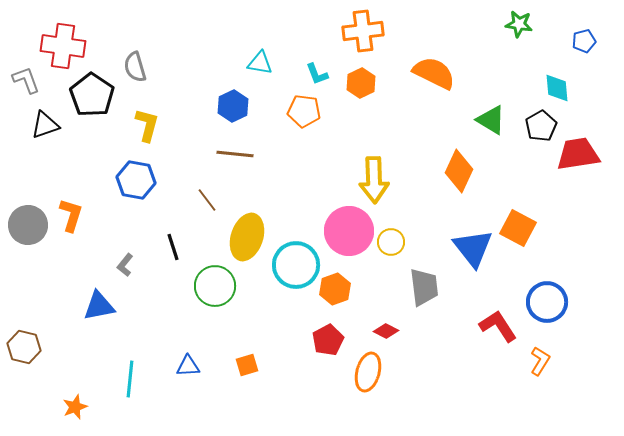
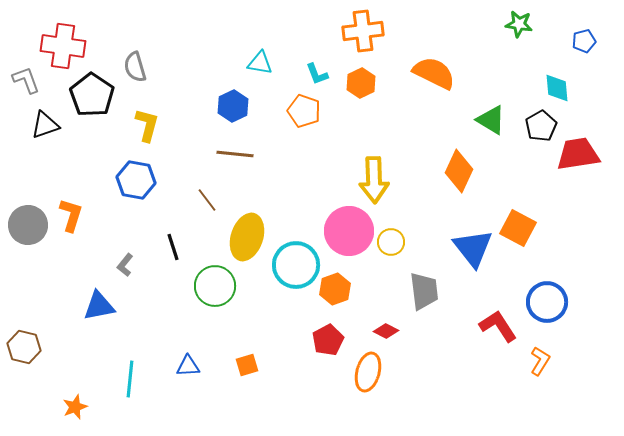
orange pentagon at (304, 111): rotated 12 degrees clockwise
gray trapezoid at (424, 287): moved 4 px down
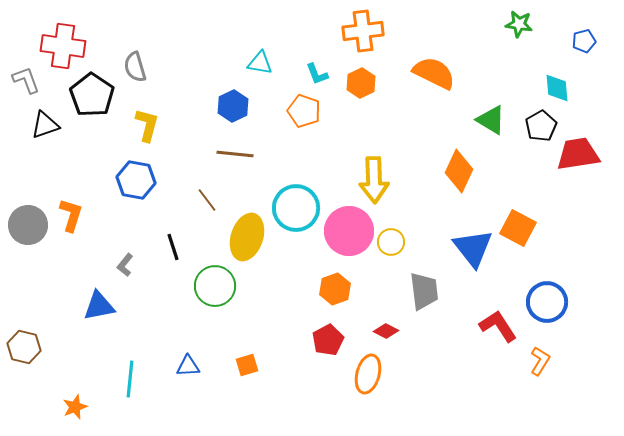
cyan circle at (296, 265): moved 57 px up
orange ellipse at (368, 372): moved 2 px down
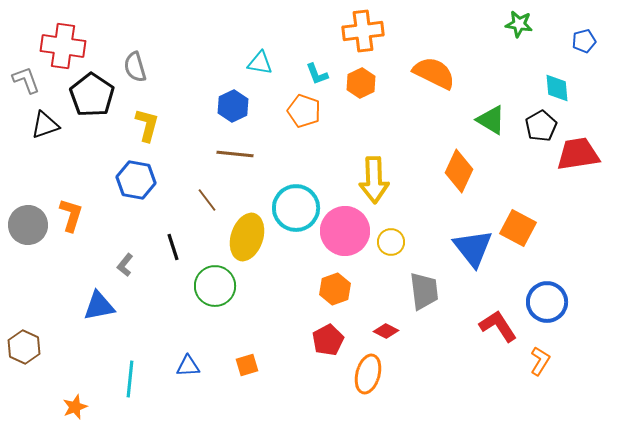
pink circle at (349, 231): moved 4 px left
brown hexagon at (24, 347): rotated 12 degrees clockwise
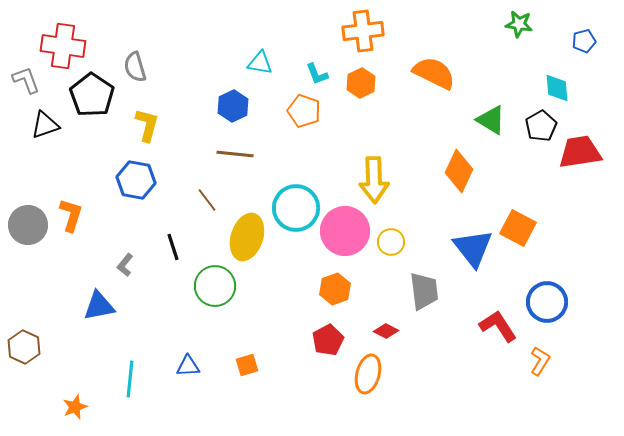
red trapezoid at (578, 154): moved 2 px right, 2 px up
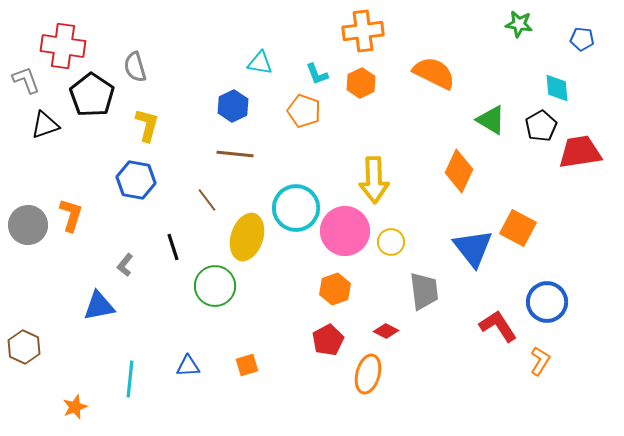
blue pentagon at (584, 41): moved 2 px left, 2 px up; rotated 20 degrees clockwise
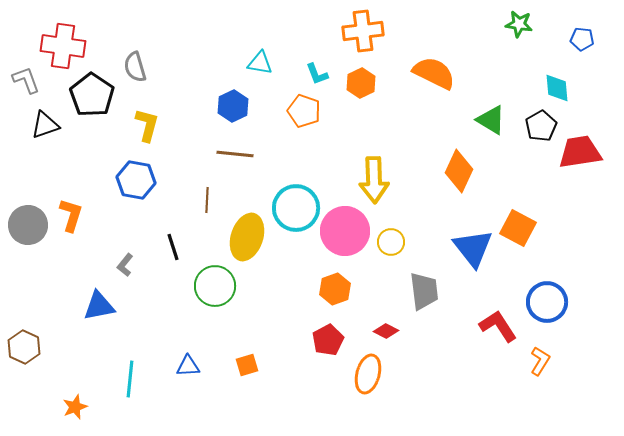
brown line at (207, 200): rotated 40 degrees clockwise
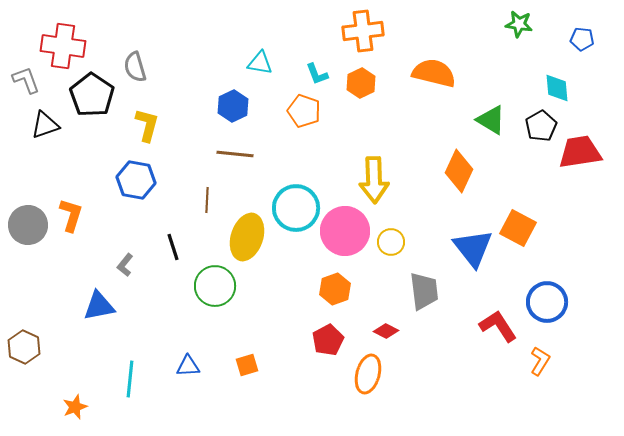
orange semicircle at (434, 73): rotated 12 degrees counterclockwise
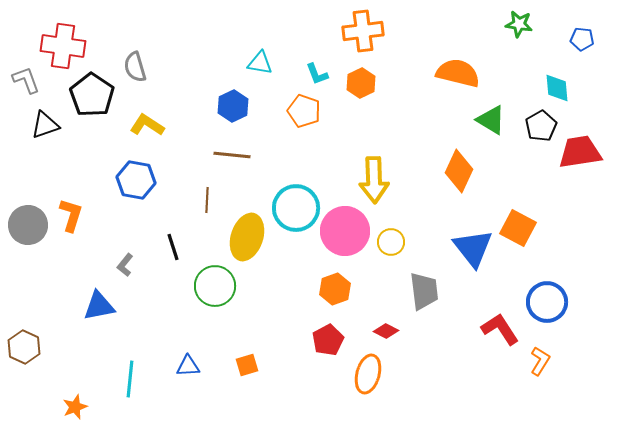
orange semicircle at (434, 73): moved 24 px right
yellow L-shape at (147, 125): rotated 72 degrees counterclockwise
brown line at (235, 154): moved 3 px left, 1 px down
red L-shape at (498, 326): moved 2 px right, 3 px down
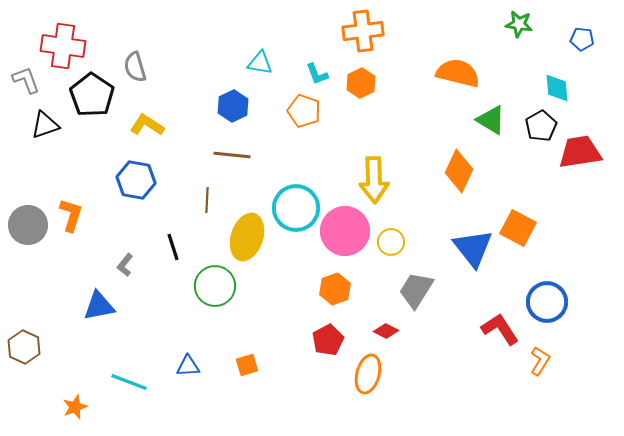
gray trapezoid at (424, 291): moved 8 px left, 1 px up; rotated 141 degrees counterclockwise
cyan line at (130, 379): moved 1 px left, 3 px down; rotated 75 degrees counterclockwise
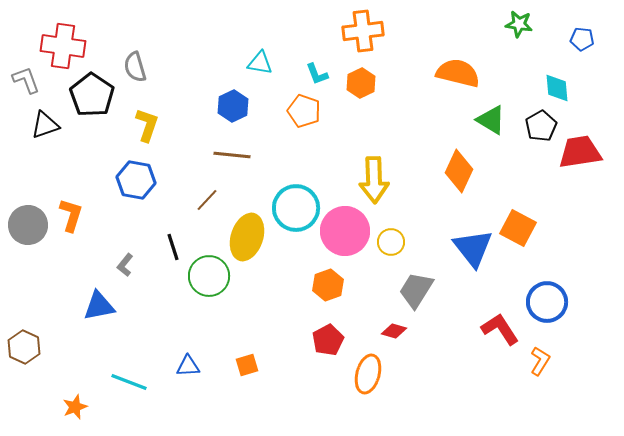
yellow L-shape at (147, 125): rotated 76 degrees clockwise
brown line at (207, 200): rotated 40 degrees clockwise
green circle at (215, 286): moved 6 px left, 10 px up
orange hexagon at (335, 289): moved 7 px left, 4 px up
red diamond at (386, 331): moved 8 px right; rotated 10 degrees counterclockwise
